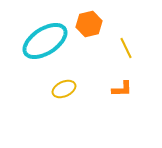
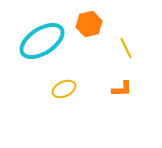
cyan ellipse: moved 3 px left
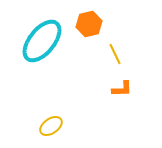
cyan ellipse: rotated 18 degrees counterclockwise
yellow line: moved 11 px left, 6 px down
yellow ellipse: moved 13 px left, 37 px down; rotated 10 degrees counterclockwise
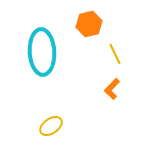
cyan ellipse: moved 11 px down; rotated 42 degrees counterclockwise
orange L-shape: moved 10 px left; rotated 135 degrees clockwise
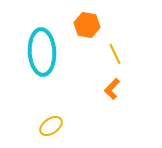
orange hexagon: moved 2 px left, 1 px down; rotated 25 degrees clockwise
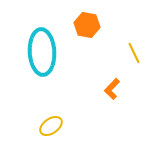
yellow line: moved 19 px right, 1 px up
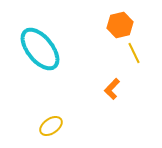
orange hexagon: moved 33 px right; rotated 25 degrees counterclockwise
cyan ellipse: moved 2 px left, 3 px up; rotated 36 degrees counterclockwise
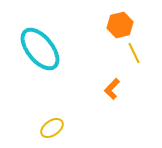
yellow ellipse: moved 1 px right, 2 px down
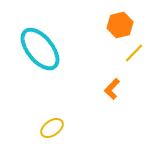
yellow line: rotated 70 degrees clockwise
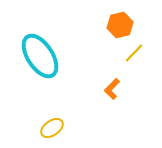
cyan ellipse: moved 7 px down; rotated 6 degrees clockwise
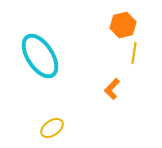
orange hexagon: moved 3 px right
yellow line: rotated 35 degrees counterclockwise
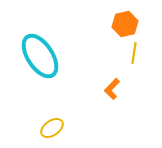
orange hexagon: moved 2 px right, 1 px up
